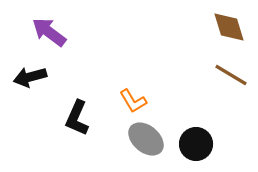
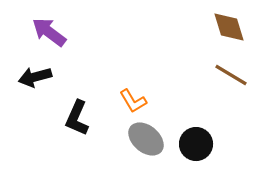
black arrow: moved 5 px right
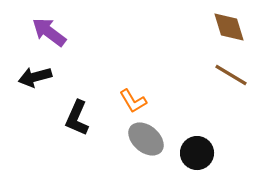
black circle: moved 1 px right, 9 px down
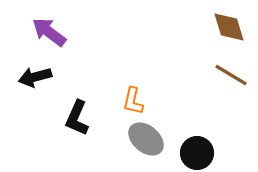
orange L-shape: rotated 44 degrees clockwise
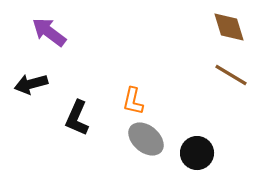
black arrow: moved 4 px left, 7 px down
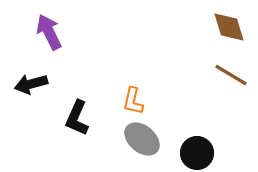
purple arrow: rotated 27 degrees clockwise
gray ellipse: moved 4 px left
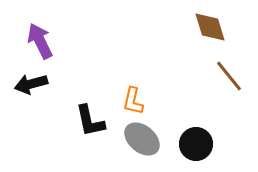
brown diamond: moved 19 px left
purple arrow: moved 9 px left, 9 px down
brown line: moved 2 px left, 1 px down; rotated 20 degrees clockwise
black L-shape: moved 13 px right, 3 px down; rotated 36 degrees counterclockwise
black circle: moved 1 px left, 9 px up
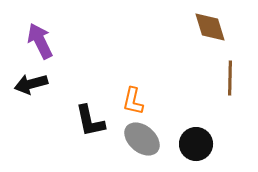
brown line: moved 1 px right, 2 px down; rotated 40 degrees clockwise
